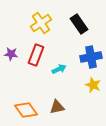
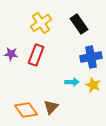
cyan arrow: moved 13 px right, 13 px down; rotated 24 degrees clockwise
brown triangle: moved 6 px left; rotated 35 degrees counterclockwise
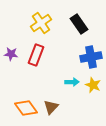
orange diamond: moved 2 px up
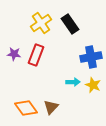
black rectangle: moved 9 px left
purple star: moved 3 px right
cyan arrow: moved 1 px right
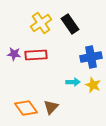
red rectangle: rotated 65 degrees clockwise
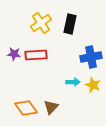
black rectangle: rotated 48 degrees clockwise
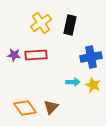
black rectangle: moved 1 px down
purple star: moved 1 px down
orange diamond: moved 1 px left
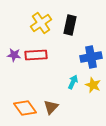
cyan arrow: rotated 64 degrees counterclockwise
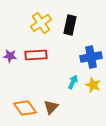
purple star: moved 4 px left, 1 px down
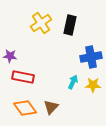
red rectangle: moved 13 px left, 22 px down; rotated 15 degrees clockwise
yellow star: rotated 21 degrees counterclockwise
